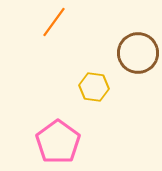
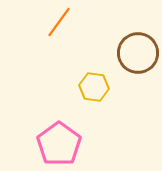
orange line: moved 5 px right
pink pentagon: moved 1 px right, 2 px down
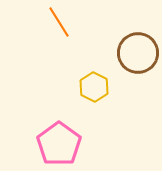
orange line: rotated 68 degrees counterclockwise
yellow hexagon: rotated 20 degrees clockwise
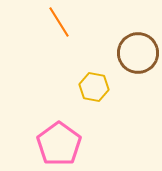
yellow hexagon: rotated 16 degrees counterclockwise
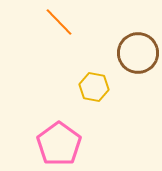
orange line: rotated 12 degrees counterclockwise
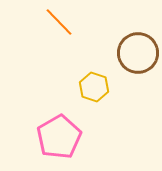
yellow hexagon: rotated 8 degrees clockwise
pink pentagon: moved 7 px up; rotated 6 degrees clockwise
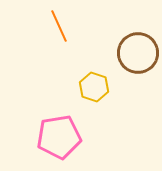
orange line: moved 4 px down; rotated 20 degrees clockwise
pink pentagon: rotated 21 degrees clockwise
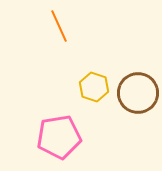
brown circle: moved 40 px down
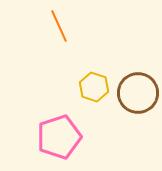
pink pentagon: rotated 9 degrees counterclockwise
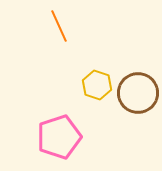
yellow hexagon: moved 3 px right, 2 px up
